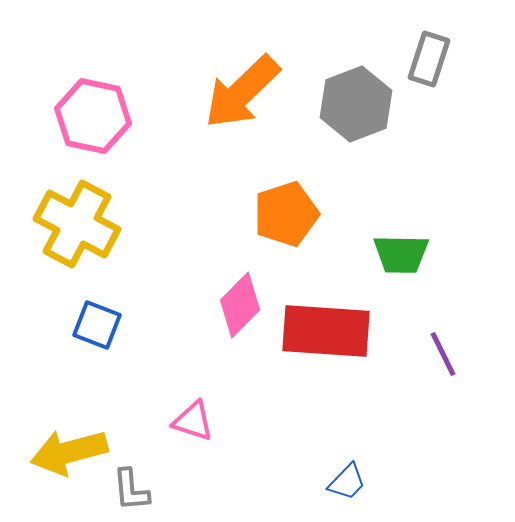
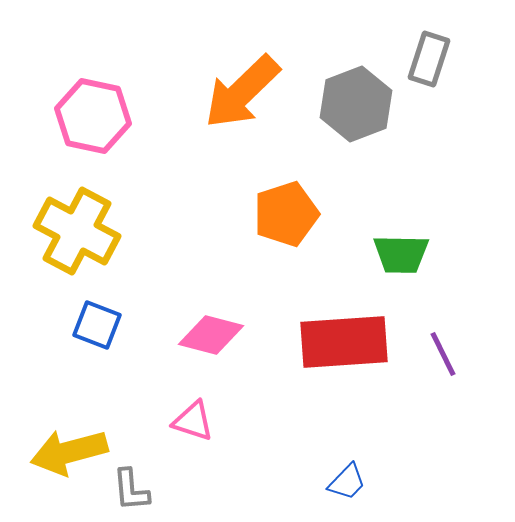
yellow cross: moved 7 px down
pink diamond: moved 29 px left, 30 px down; rotated 60 degrees clockwise
red rectangle: moved 18 px right, 11 px down; rotated 8 degrees counterclockwise
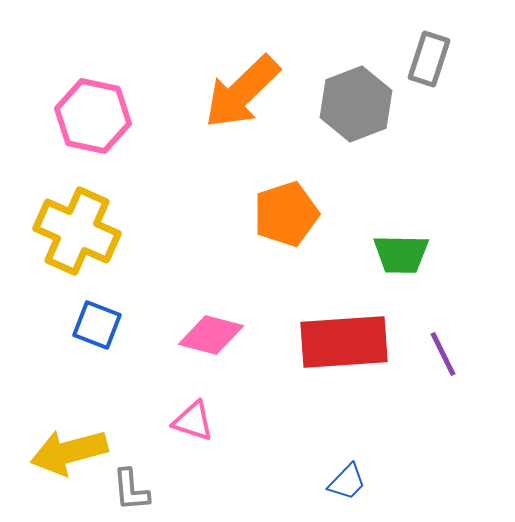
yellow cross: rotated 4 degrees counterclockwise
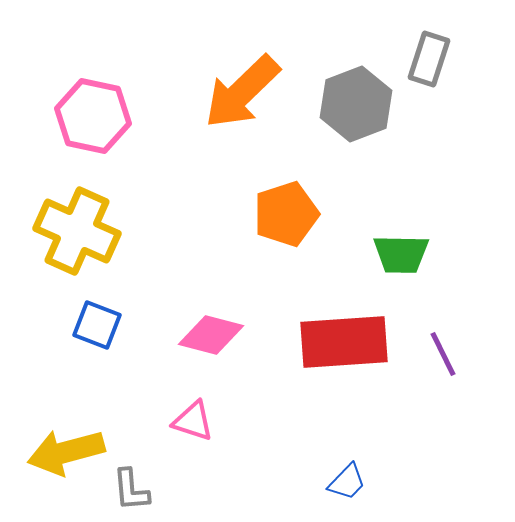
yellow arrow: moved 3 px left
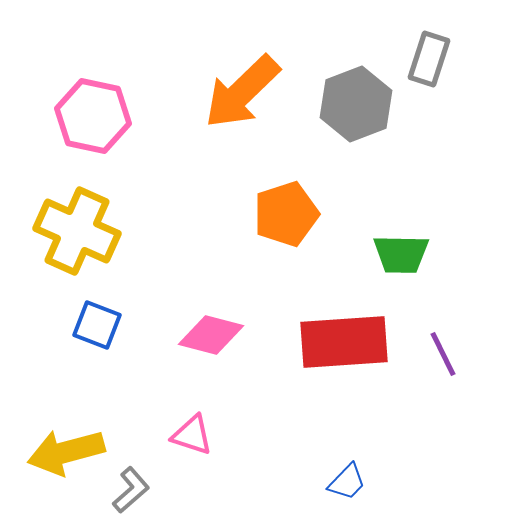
pink triangle: moved 1 px left, 14 px down
gray L-shape: rotated 126 degrees counterclockwise
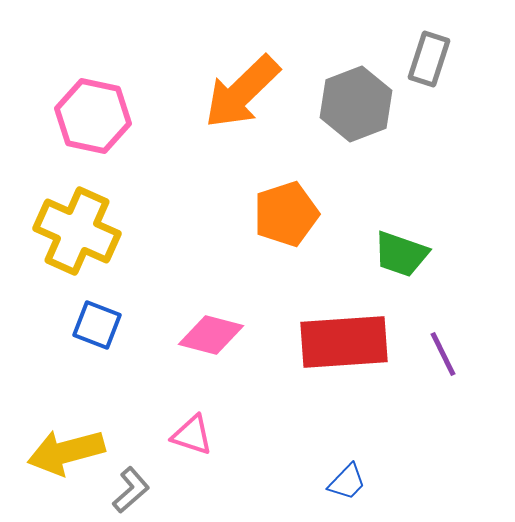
green trapezoid: rotated 18 degrees clockwise
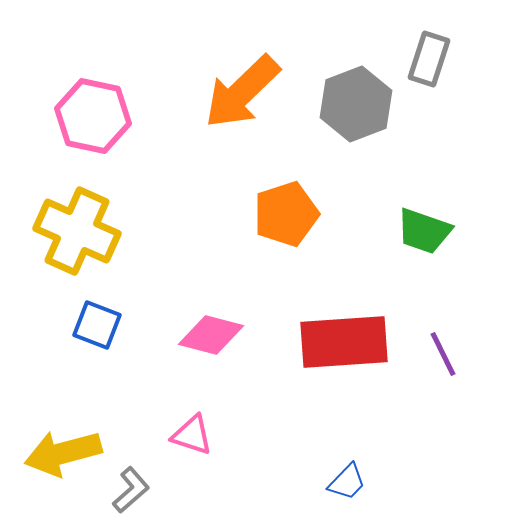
green trapezoid: moved 23 px right, 23 px up
yellow arrow: moved 3 px left, 1 px down
